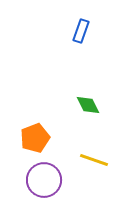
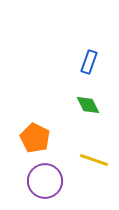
blue rectangle: moved 8 px right, 31 px down
orange pentagon: rotated 24 degrees counterclockwise
purple circle: moved 1 px right, 1 px down
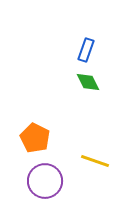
blue rectangle: moved 3 px left, 12 px up
green diamond: moved 23 px up
yellow line: moved 1 px right, 1 px down
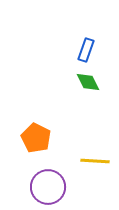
orange pentagon: moved 1 px right
yellow line: rotated 16 degrees counterclockwise
purple circle: moved 3 px right, 6 px down
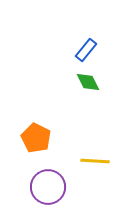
blue rectangle: rotated 20 degrees clockwise
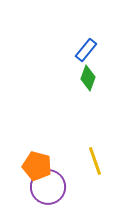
green diamond: moved 4 px up; rotated 45 degrees clockwise
orange pentagon: moved 1 px right, 28 px down; rotated 12 degrees counterclockwise
yellow line: rotated 68 degrees clockwise
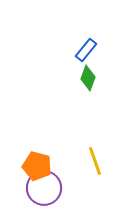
purple circle: moved 4 px left, 1 px down
